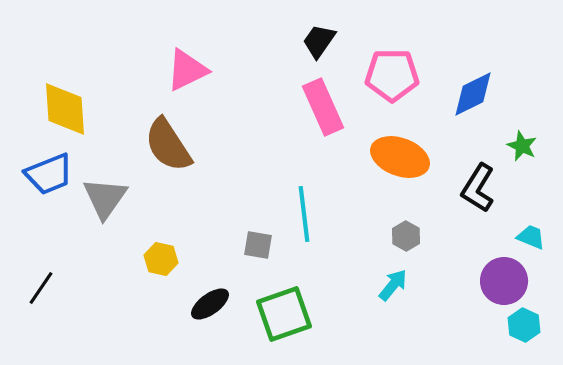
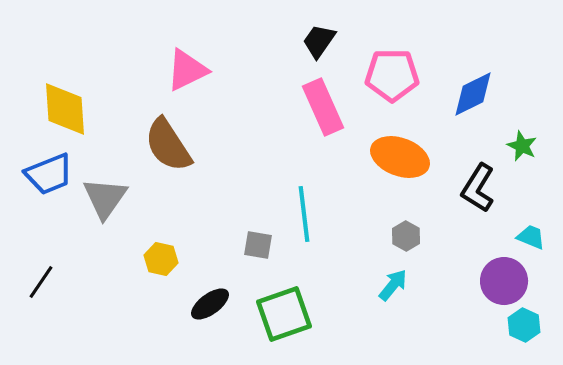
black line: moved 6 px up
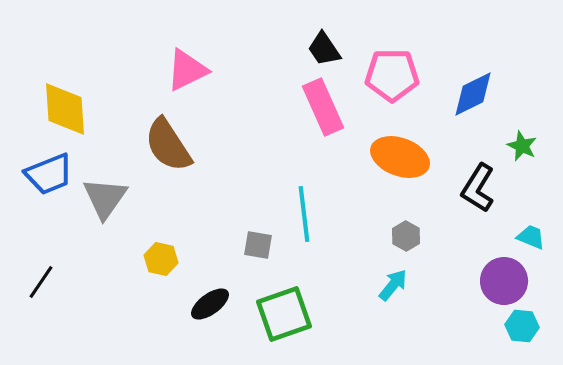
black trapezoid: moved 5 px right, 8 px down; rotated 69 degrees counterclockwise
cyan hexagon: moved 2 px left, 1 px down; rotated 20 degrees counterclockwise
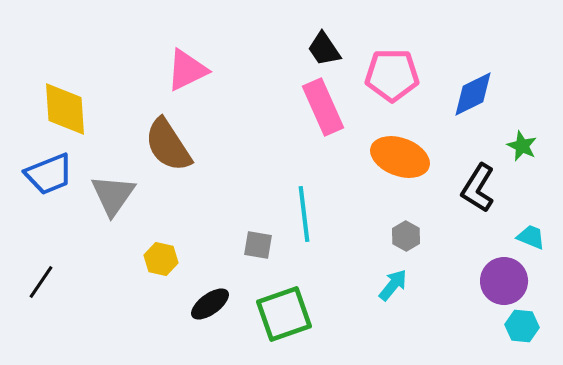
gray triangle: moved 8 px right, 3 px up
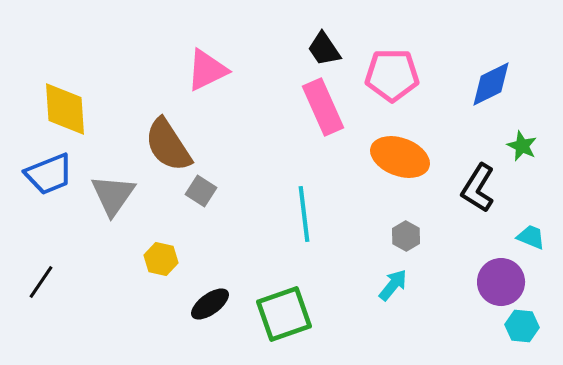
pink triangle: moved 20 px right
blue diamond: moved 18 px right, 10 px up
gray square: moved 57 px left, 54 px up; rotated 24 degrees clockwise
purple circle: moved 3 px left, 1 px down
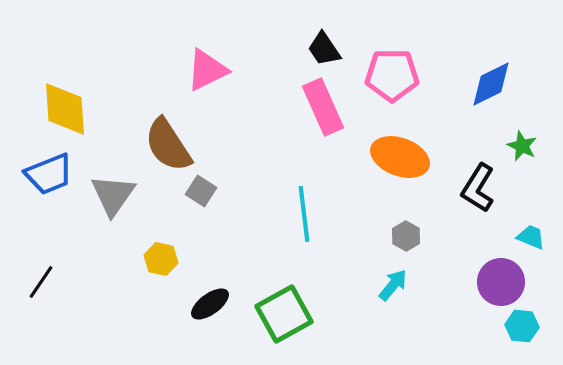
green square: rotated 10 degrees counterclockwise
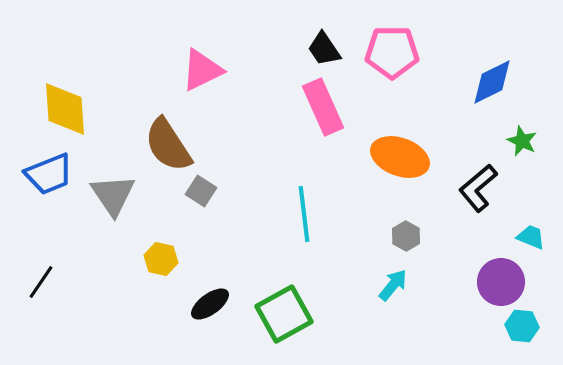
pink triangle: moved 5 px left
pink pentagon: moved 23 px up
blue diamond: moved 1 px right, 2 px up
green star: moved 5 px up
black L-shape: rotated 18 degrees clockwise
gray triangle: rotated 9 degrees counterclockwise
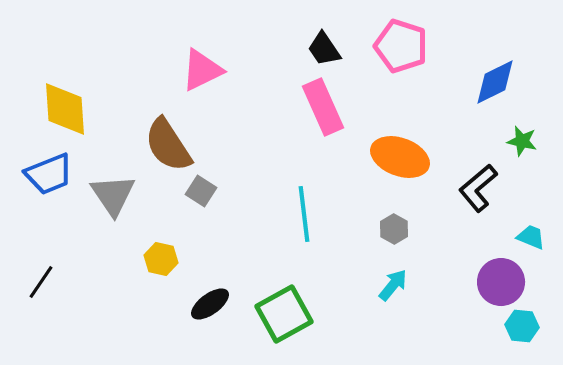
pink pentagon: moved 9 px right, 6 px up; rotated 18 degrees clockwise
blue diamond: moved 3 px right
green star: rotated 12 degrees counterclockwise
gray hexagon: moved 12 px left, 7 px up
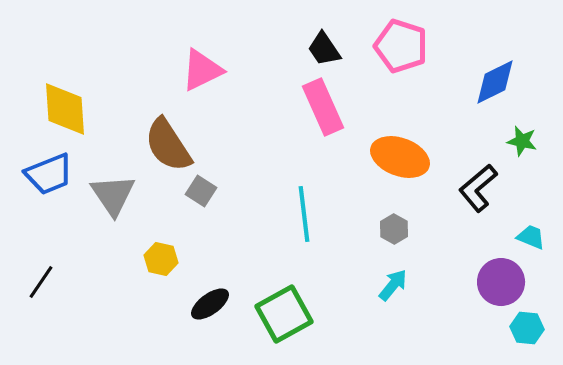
cyan hexagon: moved 5 px right, 2 px down
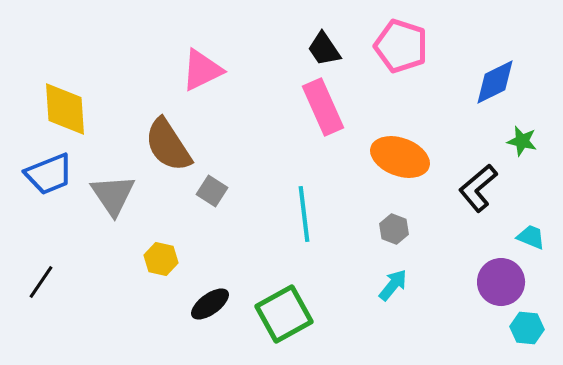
gray square: moved 11 px right
gray hexagon: rotated 8 degrees counterclockwise
